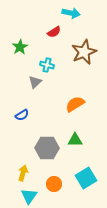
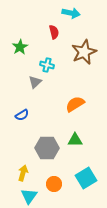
red semicircle: rotated 72 degrees counterclockwise
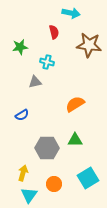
green star: rotated 21 degrees clockwise
brown star: moved 5 px right, 7 px up; rotated 30 degrees clockwise
cyan cross: moved 3 px up
gray triangle: rotated 32 degrees clockwise
cyan square: moved 2 px right
cyan triangle: moved 1 px up
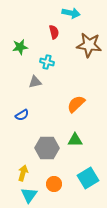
orange semicircle: moved 1 px right; rotated 12 degrees counterclockwise
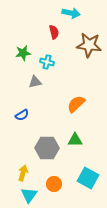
green star: moved 3 px right, 6 px down
cyan square: rotated 30 degrees counterclockwise
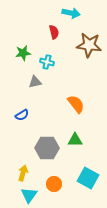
orange semicircle: rotated 96 degrees clockwise
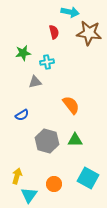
cyan arrow: moved 1 px left, 1 px up
brown star: moved 12 px up
cyan cross: rotated 24 degrees counterclockwise
orange semicircle: moved 5 px left, 1 px down
gray hexagon: moved 7 px up; rotated 15 degrees clockwise
yellow arrow: moved 6 px left, 3 px down
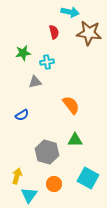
gray hexagon: moved 11 px down
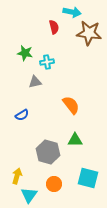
cyan arrow: moved 2 px right
red semicircle: moved 5 px up
green star: moved 2 px right; rotated 21 degrees clockwise
gray hexagon: moved 1 px right
cyan square: rotated 15 degrees counterclockwise
